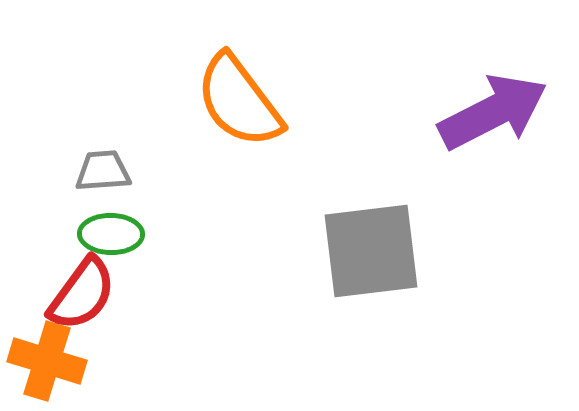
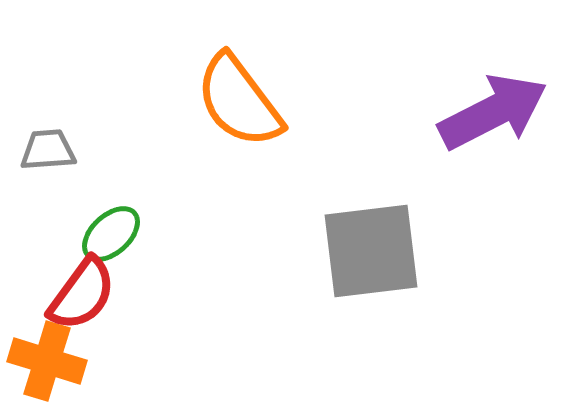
gray trapezoid: moved 55 px left, 21 px up
green ellipse: rotated 44 degrees counterclockwise
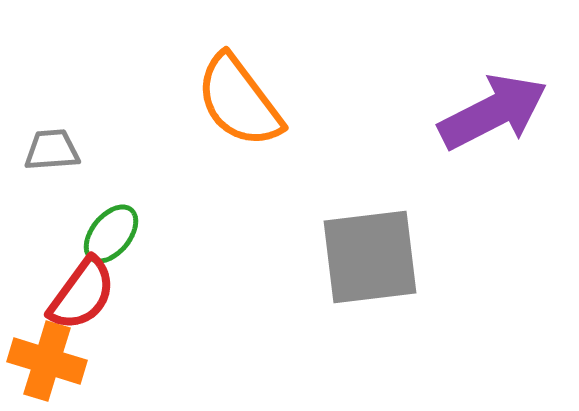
gray trapezoid: moved 4 px right
green ellipse: rotated 8 degrees counterclockwise
gray square: moved 1 px left, 6 px down
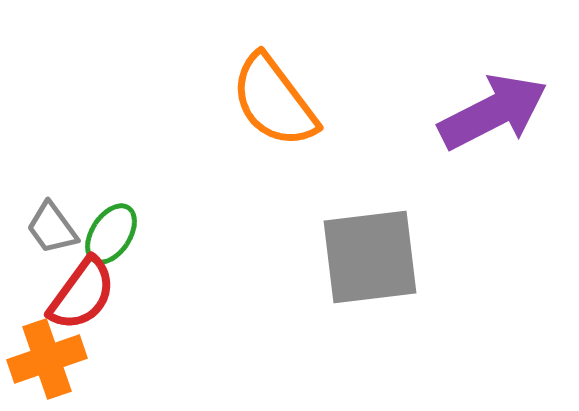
orange semicircle: moved 35 px right
gray trapezoid: moved 78 px down; rotated 122 degrees counterclockwise
green ellipse: rotated 6 degrees counterclockwise
orange cross: moved 2 px up; rotated 36 degrees counterclockwise
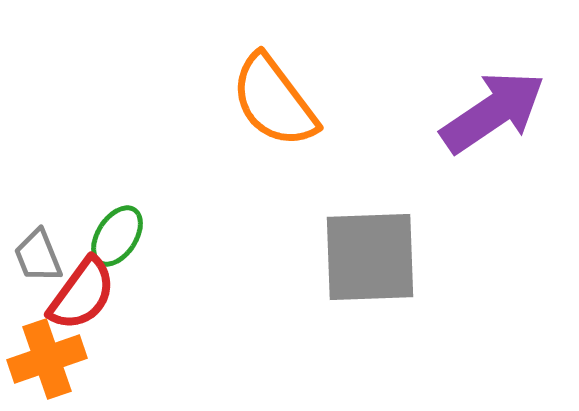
purple arrow: rotated 7 degrees counterclockwise
gray trapezoid: moved 14 px left, 28 px down; rotated 14 degrees clockwise
green ellipse: moved 6 px right, 2 px down
gray square: rotated 5 degrees clockwise
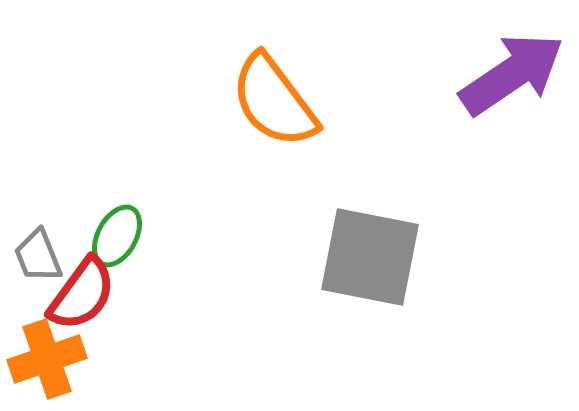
purple arrow: moved 19 px right, 38 px up
green ellipse: rotated 4 degrees counterclockwise
gray square: rotated 13 degrees clockwise
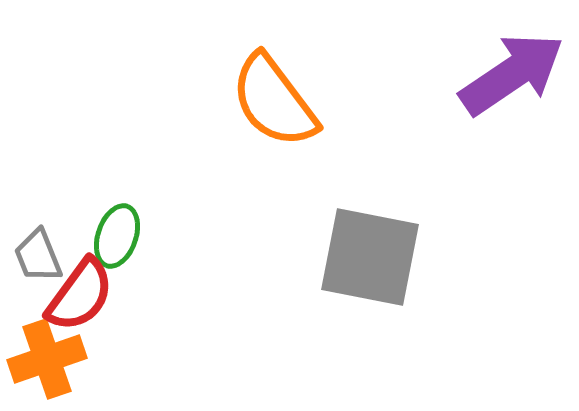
green ellipse: rotated 10 degrees counterclockwise
red semicircle: moved 2 px left, 1 px down
